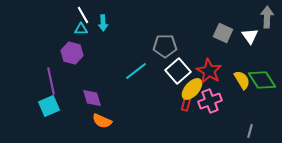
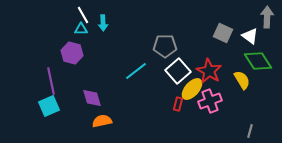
white triangle: rotated 18 degrees counterclockwise
green diamond: moved 4 px left, 19 px up
red rectangle: moved 8 px left
orange semicircle: rotated 144 degrees clockwise
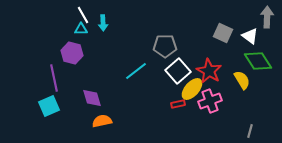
purple line: moved 3 px right, 3 px up
red rectangle: rotated 64 degrees clockwise
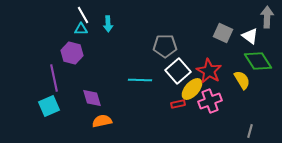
cyan arrow: moved 5 px right, 1 px down
cyan line: moved 4 px right, 9 px down; rotated 40 degrees clockwise
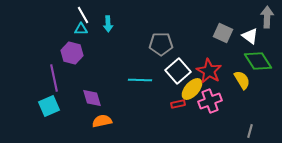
gray pentagon: moved 4 px left, 2 px up
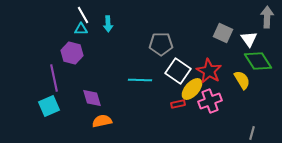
white triangle: moved 1 px left, 3 px down; rotated 18 degrees clockwise
white square: rotated 15 degrees counterclockwise
gray line: moved 2 px right, 2 px down
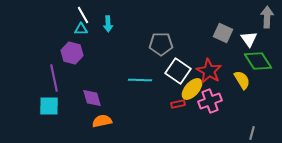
cyan square: rotated 25 degrees clockwise
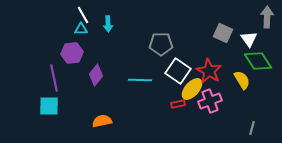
purple hexagon: rotated 20 degrees counterclockwise
purple diamond: moved 4 px right, 23 px up; rotated 55 degrees clockwise
gray line: moved 5 px up
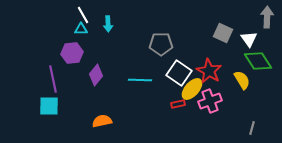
white square: moved 1 px right, 2 px down
purple line: moved 1 px left, 1 px down
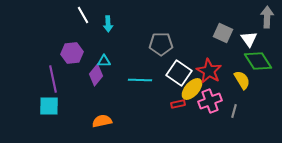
cyan triangle: moved 23 px right, 32 px down
gray line: moved 18 px left, 17 px up
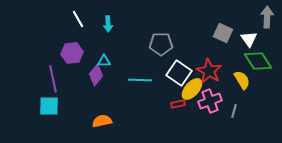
white line: moved 5 px left, 4 px down
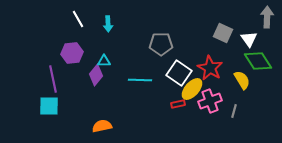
red star: moved 1 px right, 3 px up
orange semicircle: moved 5 px down
